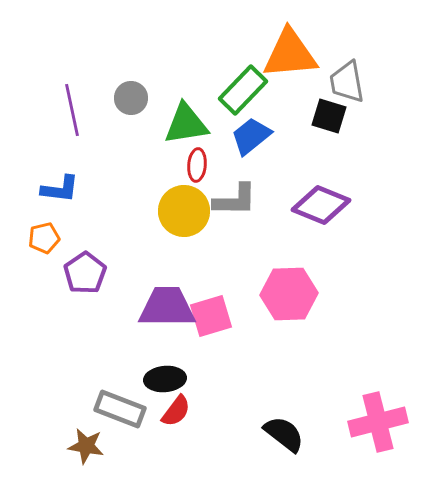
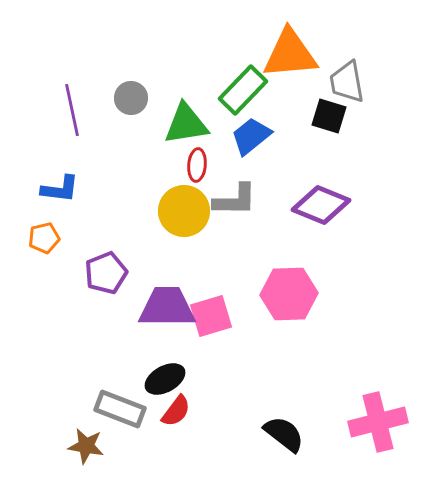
purple pentagon: moved 21 px right; rotated 12 degrees clockwise
black ellipse: rotated 24 degrees counterclockwise
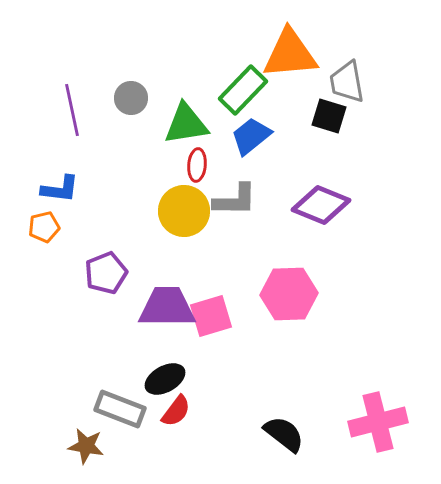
orange pentagon: moved 11 px up
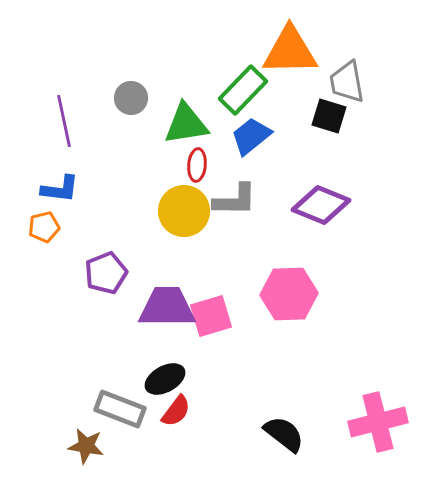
orange triangle: moved 3 px up; rotated 4 degrees clockwise
purple line: moved 8 px left, 11 px down
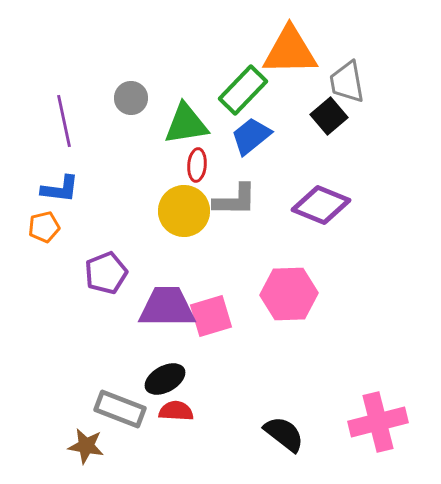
black square: rotated 33 degrees clockwise
red semicircle: rotated 124 degrees counterclockwise
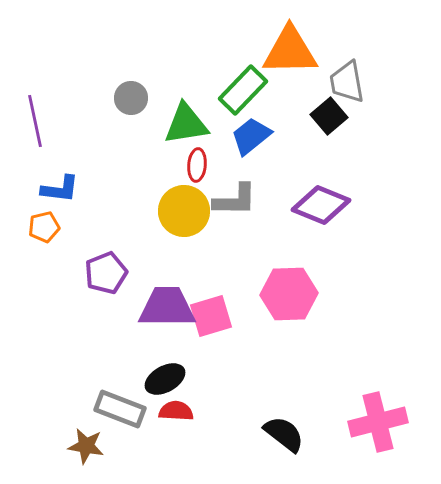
purple line: moved 29 px left
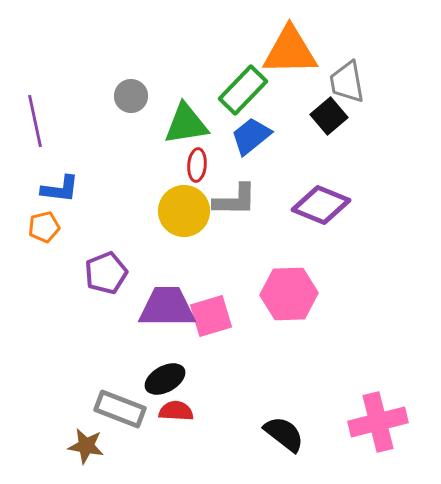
gray circle: moved 2 px up
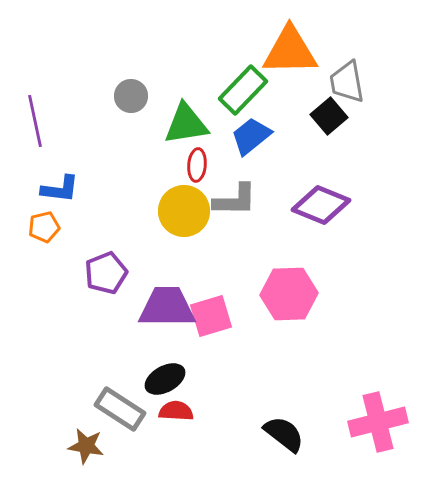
gray rectangle: rotated 12 degrees clockwise
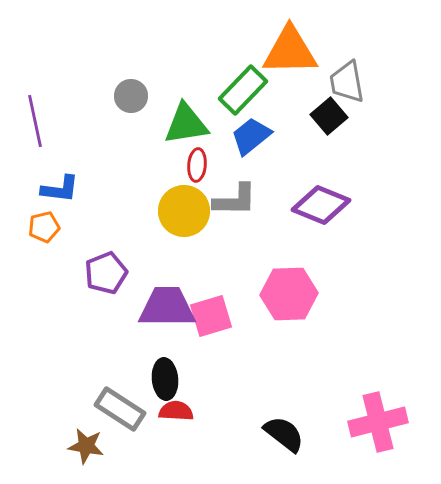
black ellipse: rotated 66 degrees counterclockwise
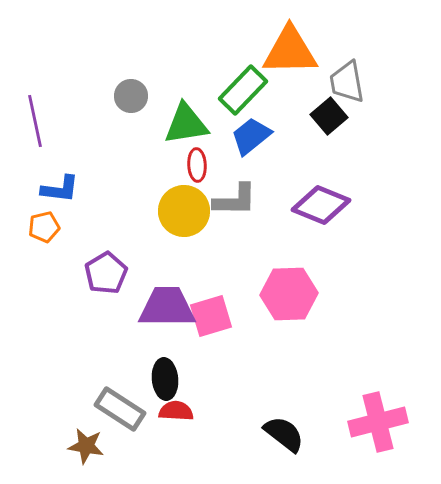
red ellipse: rotated 8 degrees counterclockwise
purple pentagon: rotated 9 degrees counterclockwise
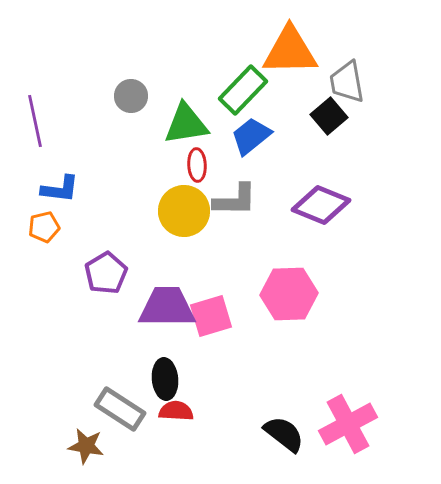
pink cross: moved 30 px left, 2 px down; rotated 14 degrees counterclockwise
